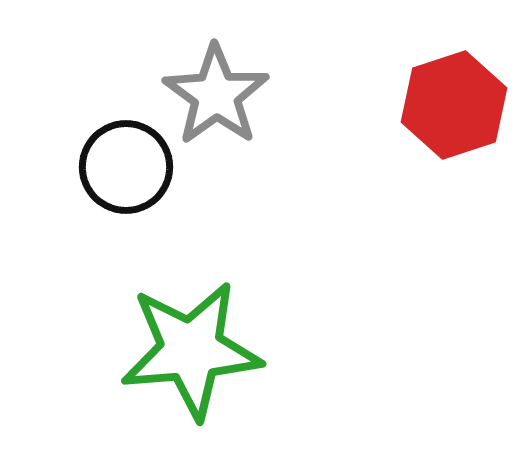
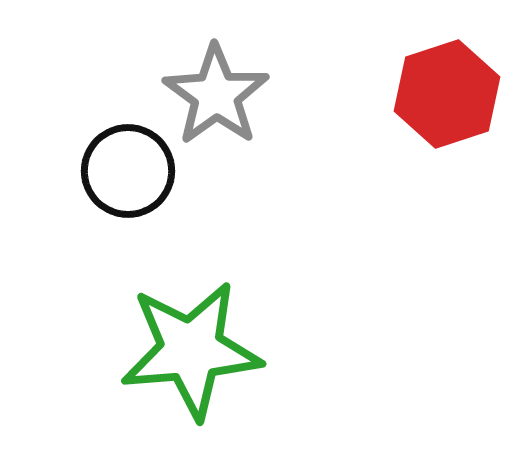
red hexagon: moved 7 px left, 11 px up
black circle: moved 2 px right, 4 px down
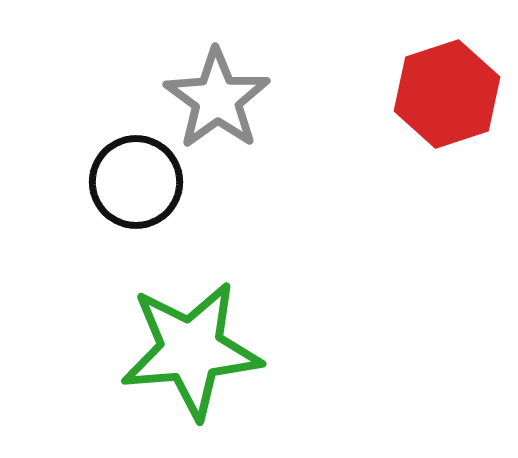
gray star: moved 1 px right, 4 px down
black circle: moved 8 px right, 11 px down
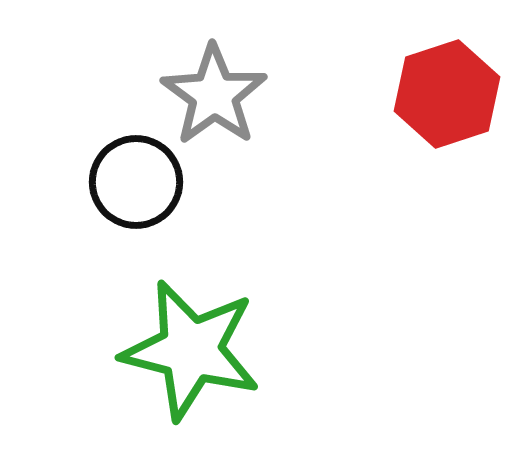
gray star: moved 3 px left, 4 px up
green star: rotated 19 degrees clockwise
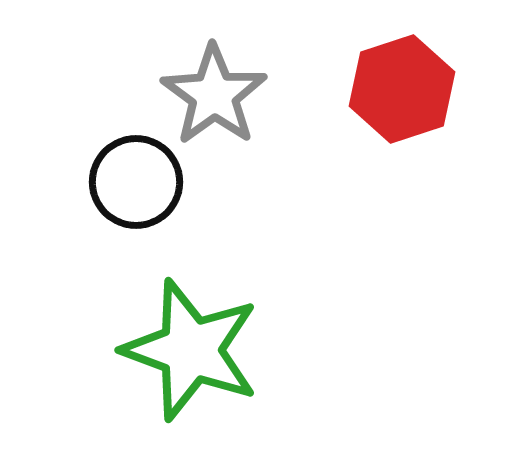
red hexagon: moved 45 px left, 5 px up
green star: rotated 6 degrees clockwise
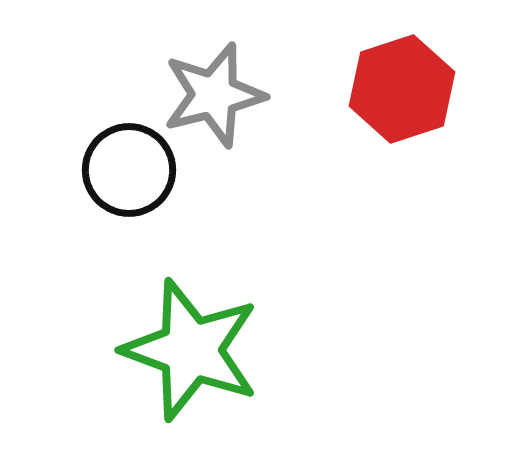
gray star: rotated 22 degrees clockwise
black circle: moved 7 px left, 12 px up
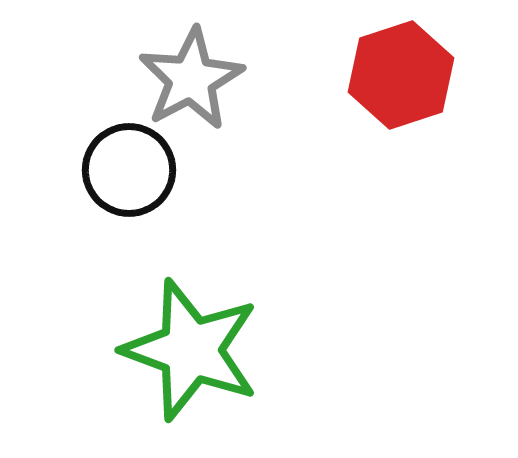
red hexagon: moved 1 px left, 14 px up
gray star: moved 23 px left, 16 px up; rotated 14 degrees counterclockwise
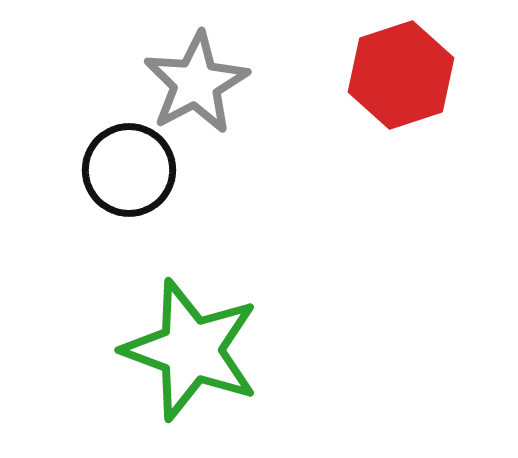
gray star: moved 5 px right, 4 px down
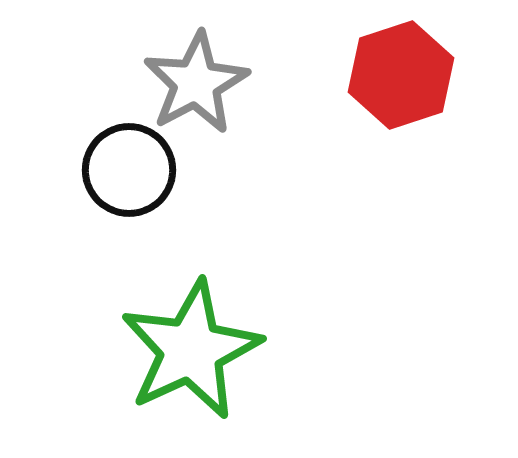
green star: rotated 27 degrees clockwise
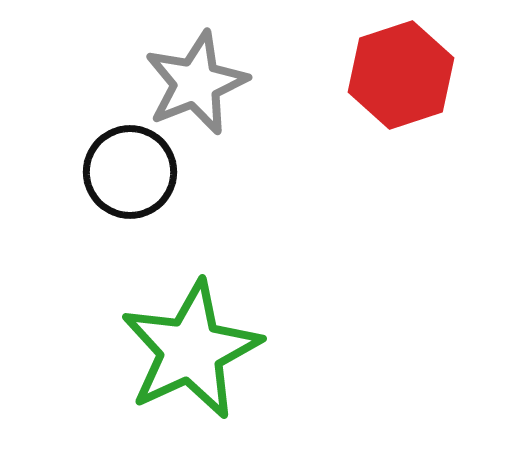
gray star: rotated 6 degrees clockwise
black circle: moved 1 px right, 2 px down
